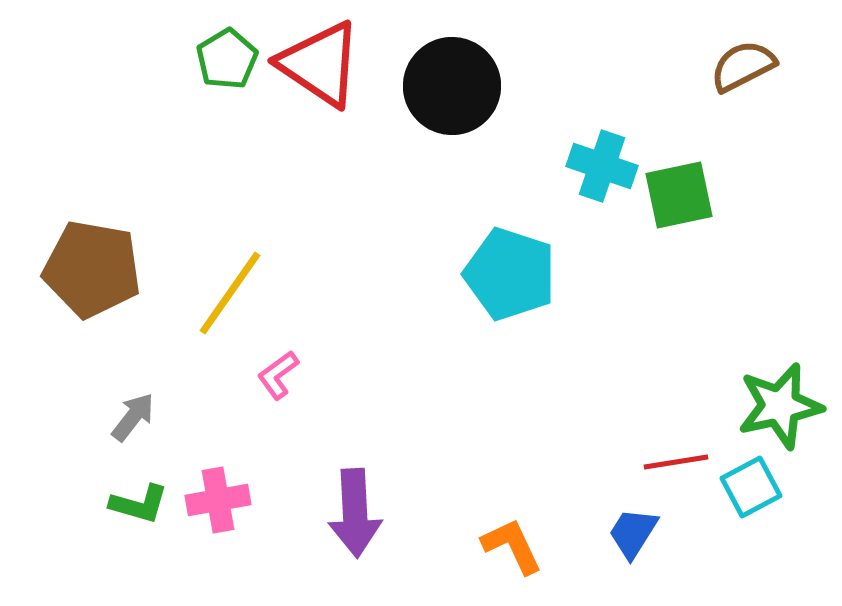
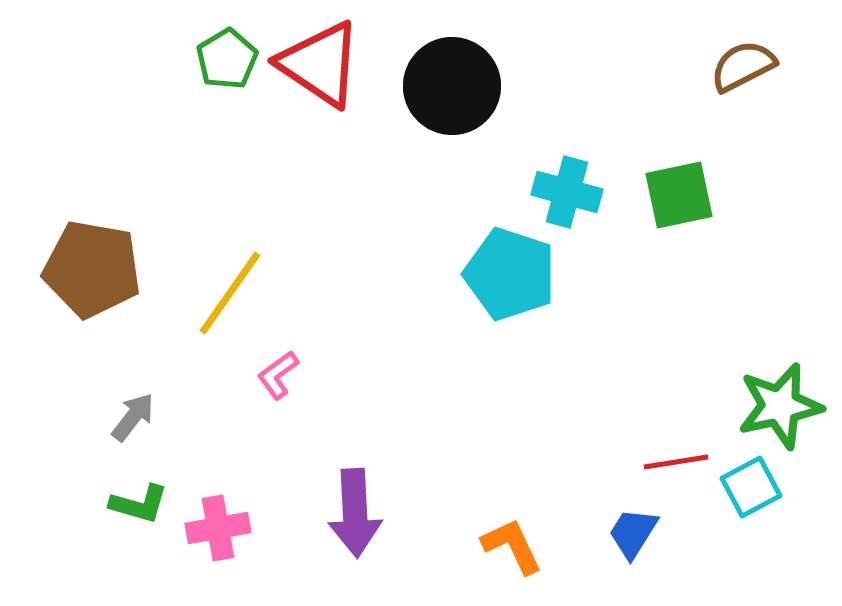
cyan cross: moved 35 px left, 26 px down; rotated 4 degrees counterclockwise
pink cross: moved 28 px down
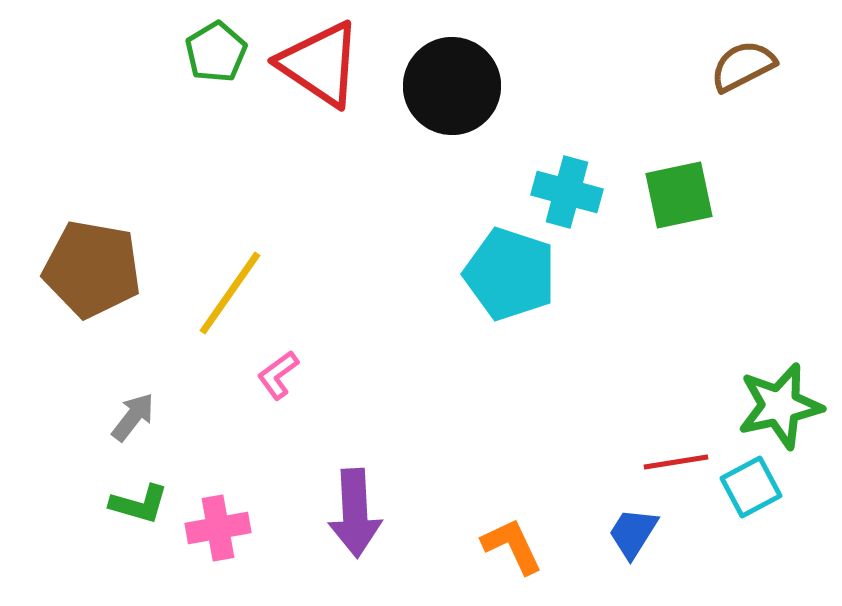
green pentagon: moved 11 px left, 7 px up
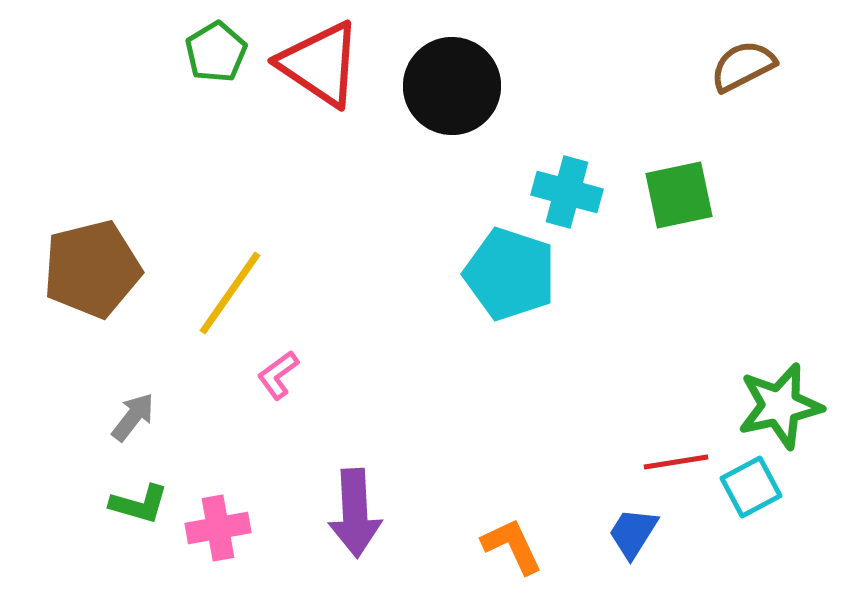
brown pentagon: rotated 24 degrees counterclockwise
